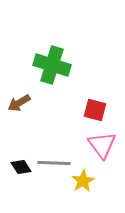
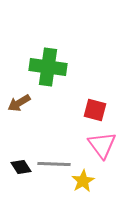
green cross: moved 4 px left, 2 px down; rotated 9 degrees counterclockwise
gray line: moved 1 px down
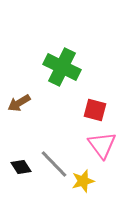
green cross: moved 14 px right; rotated 18 degrees clockwise
gray line: rotated 44 degrees clockwise
yellow star: rotated 15 degrees clockwise
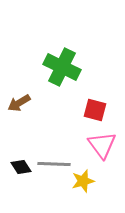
gray line: rotated 44 degrees counterclockwise
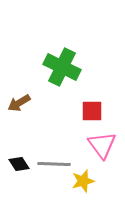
red square: moved 3 px left, 1 px down; rotated 15 degrees counterclockwise
black diamond: moved 2 px left, 3 px up
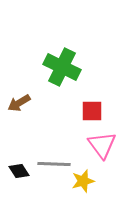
black diamond: moved 7 px down
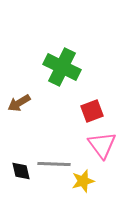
red square: rotated 20 degrees counterclockwise
black diamond: moved 2 px right; rotated 20 degrees clockwise
